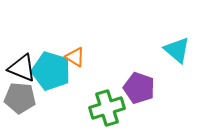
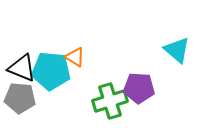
cyan pentagon: rotated 12 degrees counterclockwise
purple pentagon: rotated 16 degrees counterclockwise
green cross: moved 3 px right, 7 px up
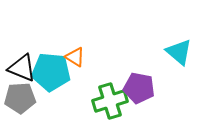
cyan triangle: moved 2 px right, 2 px down
cyan pentagon: moved 1 px down
purple pentagon: rotated 8 degrees clockwise
gray pentagon: rotated 8 degrees counterclockwise
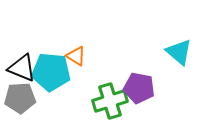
orange triangle: moved 1 px right, 1 px up
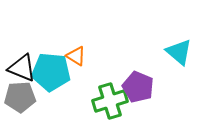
purple pentagon: moved 1 px left, 1 px up; rotated 12 degrees clockwise
gray pentagon: moved 1 px up
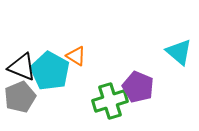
black triangle: moved 1 px up
cyan pentagon: moved 1 px left, 1 px up; rotated 24 degrees clockwise
gray pentagon: rotated 20 degrees counterclockwise
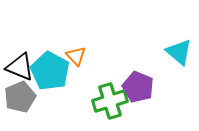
orange triangle: rotated 15 degrees clockwise
black triangle: moved 2 px left
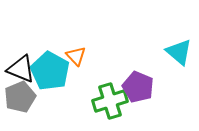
black triangle: moved 1 px right, 2 px down
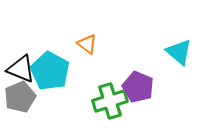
orange triangle: moved 11 px right, 12 px up; rotated 10 degrees counterclockwise
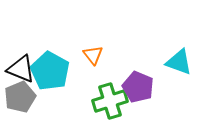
orange triangle: moved 6 px right, 11 px down; rotated 15 degrees clockwise
cyan triangle: moved 10 px down; rotated 20 degrees counterclockwise
